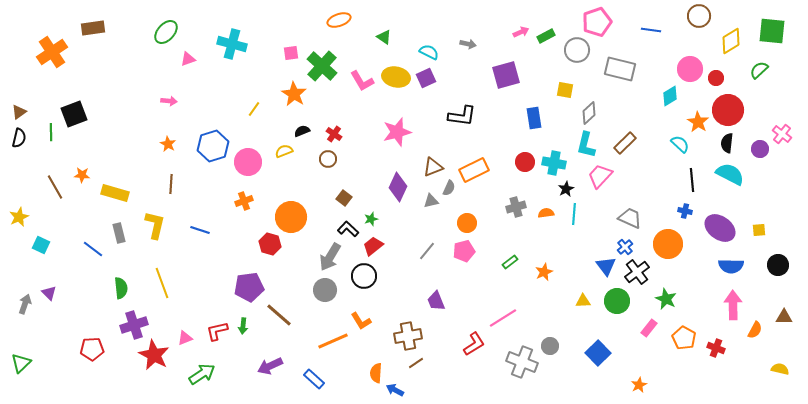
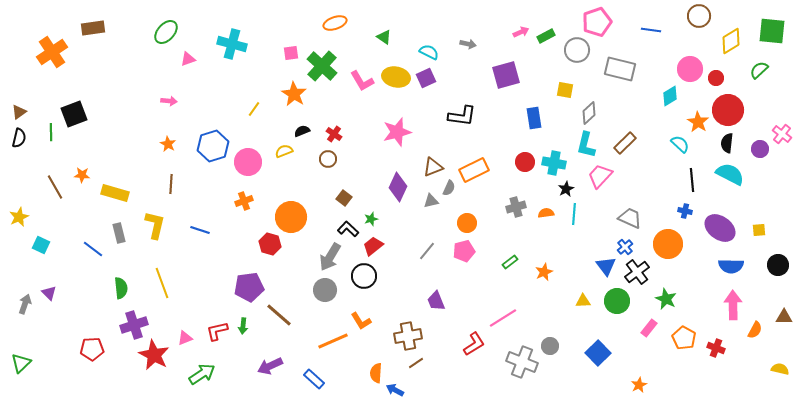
orange ellipse at (339, 20): moved 4 px left, 3 px down
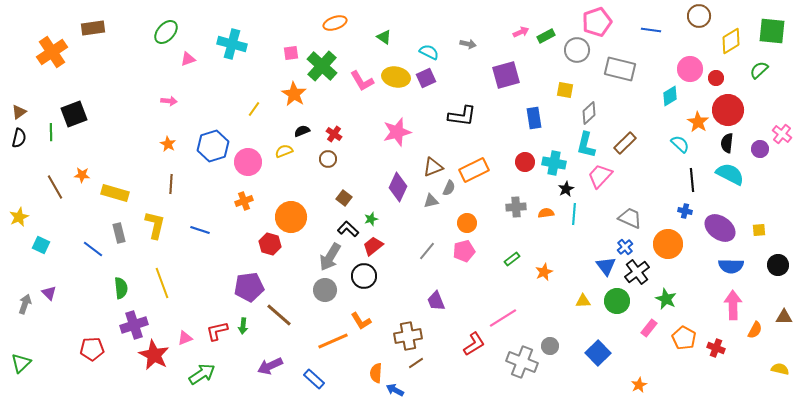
gray cross at (516, 207): rotated 12 degrees clockwise
green rectangle at (510, 262): moved 2 px right, 3 px up
